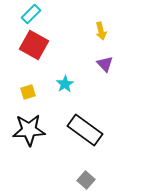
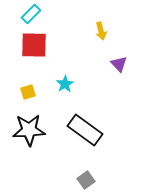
red square: rotated 28 degrees counterclockwise
purple triangle: moved 14 px right
gray square: rotated 12 degrees clockwise
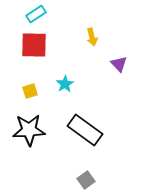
cyan rectangle: moved 5 px right; rotated 12 degrees clockwise
yellow arrow: moved 9 px left, 6 px down
yellow square: moved 2 px right, 1 px up
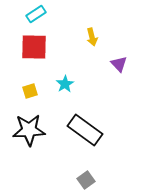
red square: moved 2 px down
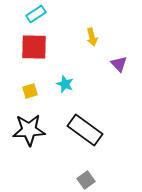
cyan star: rotated 18 degrees counterclockwise
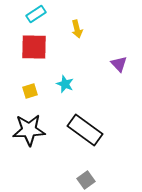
yellow arrow: moved 15 px left, 8 px up
